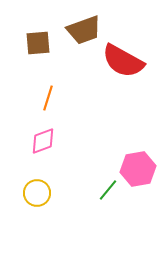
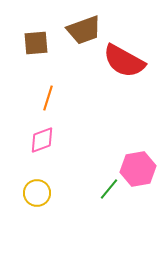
brown square: moved 2 px left
red semicircle: moved 1 px right
pink diamond: moved 1 px left, 1 px up
green line: moved 1 px right, 1 px up
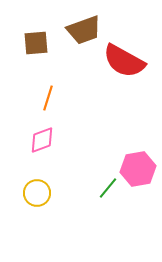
green line: moved 1 px left, 1 px up
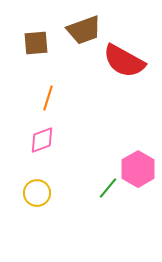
pink hexagon: rotated 20 degrees counterclockwise
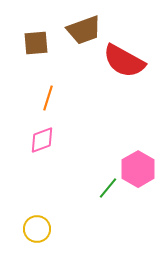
yellow circle: moved 36 px down
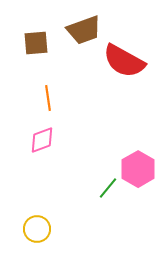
orange line: rotated 25 degrees counterclockwise
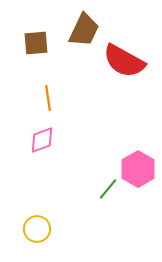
brown trapezoid: rotated 45 degrees counterclockwise
green line: moved 1 px down
